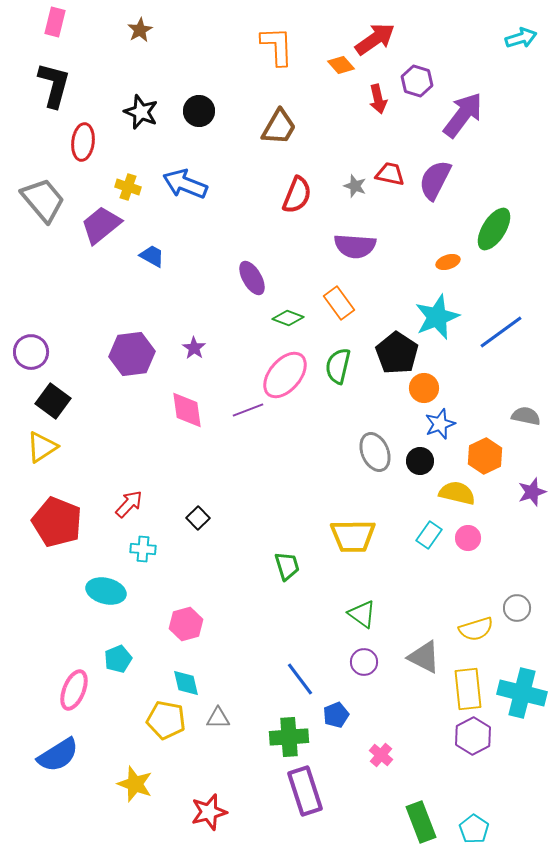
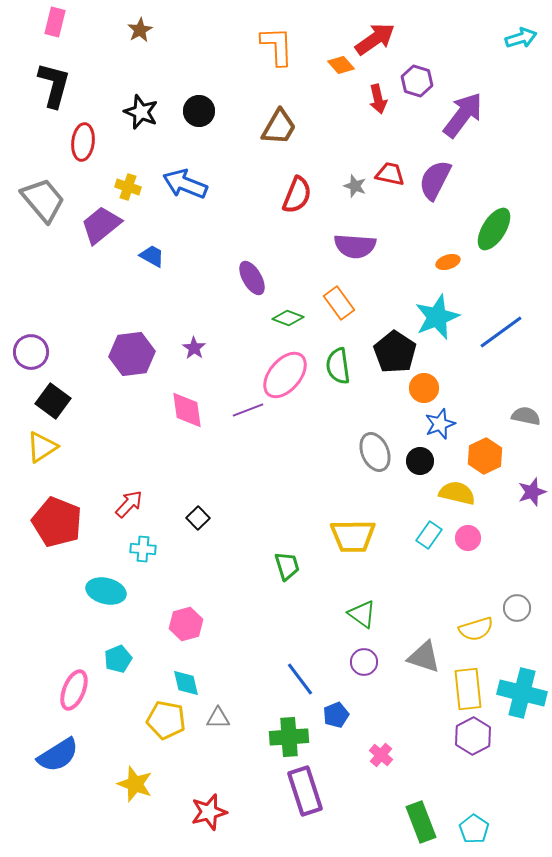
black pentagon at (397, 353): moved 2 px left, 1 px up
green semicircle at (338, 366): rotated 21 degrees counterclockwise
gray triangle at (424, 657): rotated 9 degrees counterclockwise
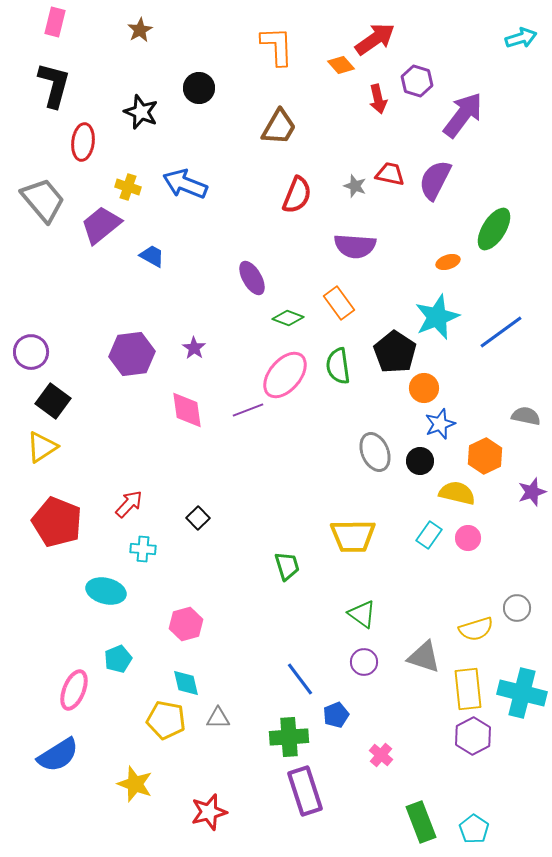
black circle at (199, 111): moved 23 px up
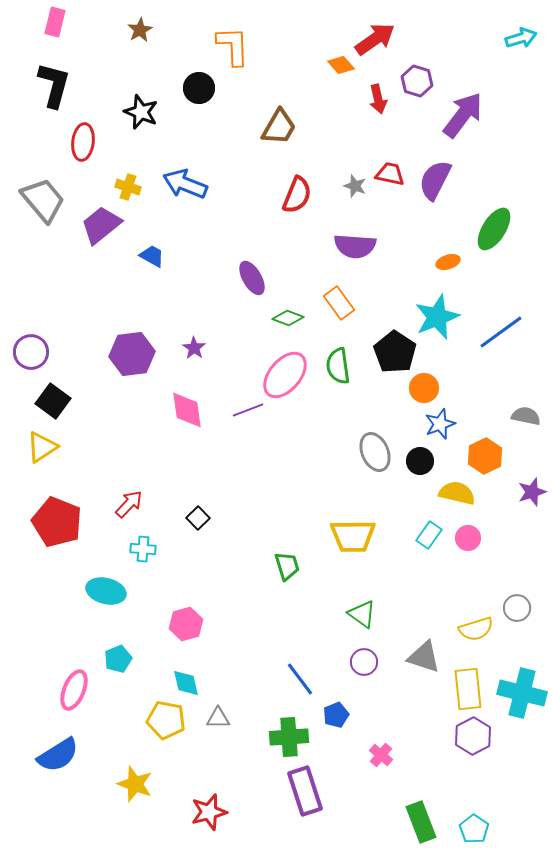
orange L-shape at (277, 46): moved 44 px left
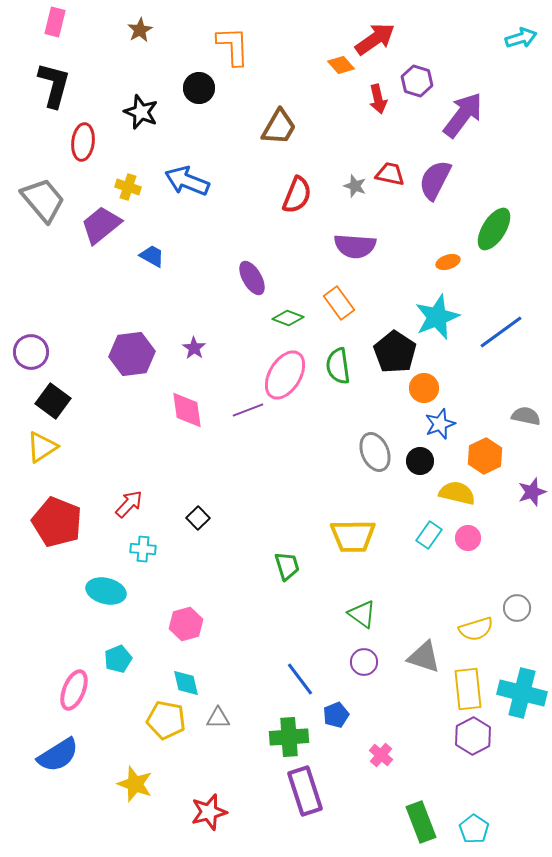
blue arrow at (185, 184): moved 2 px right, 3 px up
pink ellipse at (285, 375): rotated 9 degrees counterclockwise
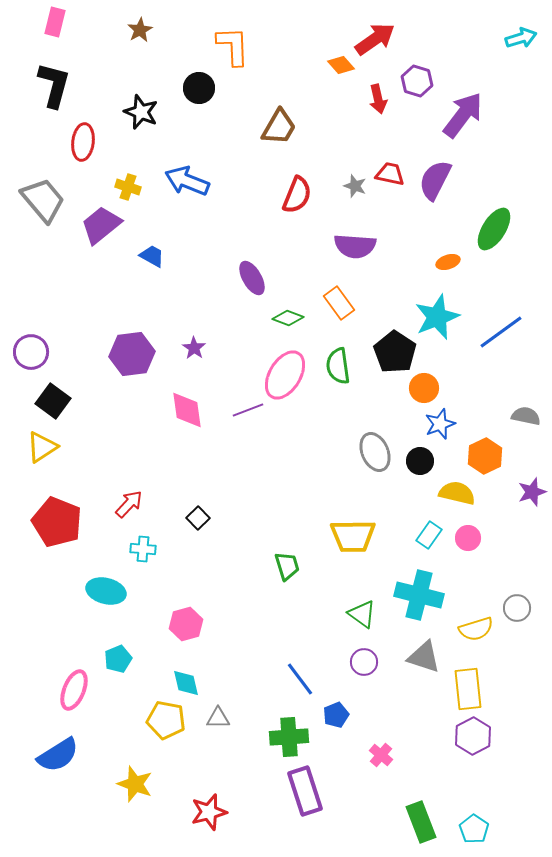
cyan cross at (522, 693): moved 103 px left, 98 px up
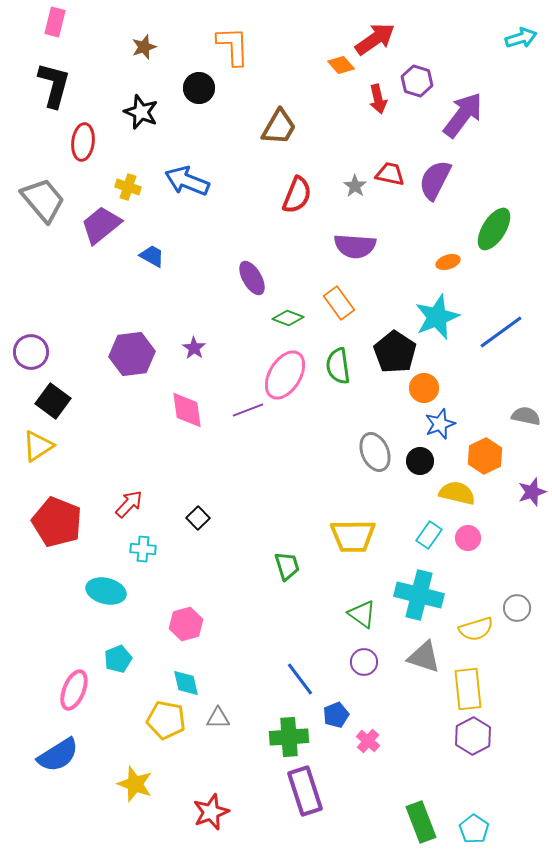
brown star at (140, 30): moved 4 px right, 17 px down; rotated 10 degrees clockwise
gray star at (355, 186): rotated 15 degrees clockwise
yellow triangle at (42, 447): moved 4 px left, 1 px up
pink cross at (381, 755): moved 13 px left, 14 px up
red star at (209, 812): moved 2 px right; rotated 6 degrees counterclockwise
